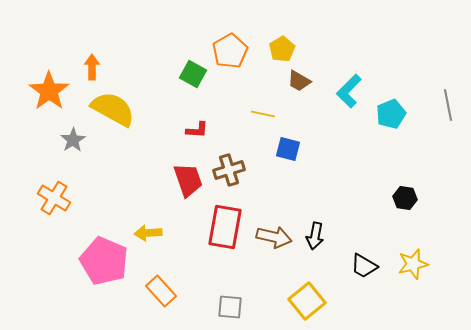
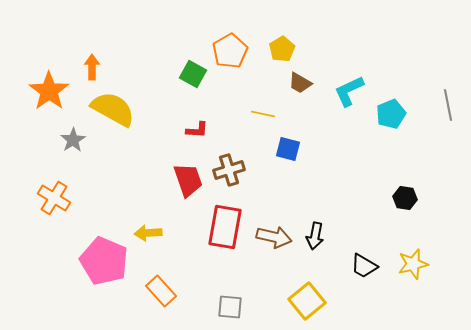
brown trapezoid: moved 1 px right, 2 px down
cyan L-shape: rotated 20 degrees clockwise
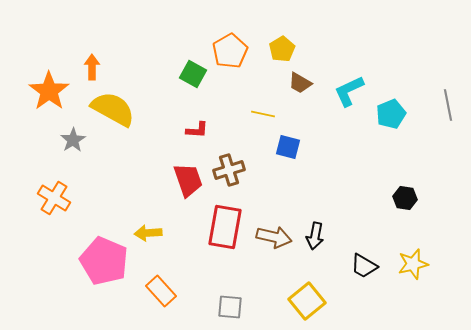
blue square: moved 2 px up
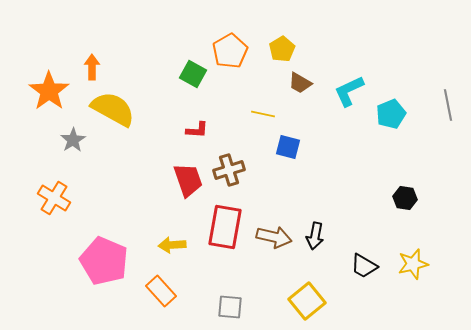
yellow arrow: moved 24 px right, 12 px down
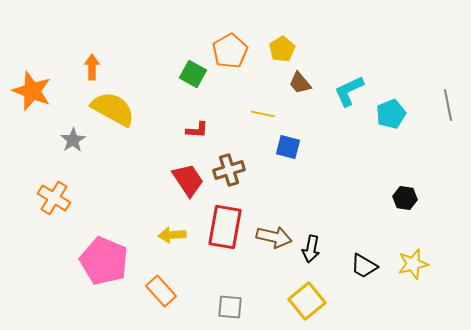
brown trapezoid: rotated 20 degrees clockwise
orange star: moved 17 px left; rotated 15 degrees counterclockwise
red trapezoid: rotated 15 degrees counterclockwise
black arrow: moved 4 px left, 13 px down
yellow arrow: moved 10 px up
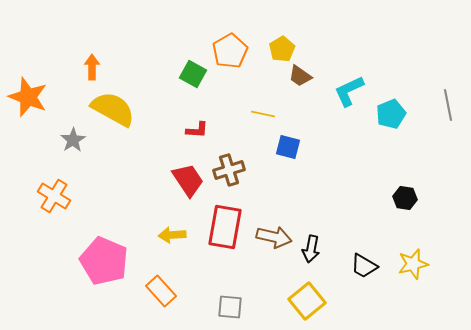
brown trapezoid: moved 7 px up; rotated 15 degrees counterclockwise
orange star: moved 4 px left, 6 px down
orange cross: moved 2 px up
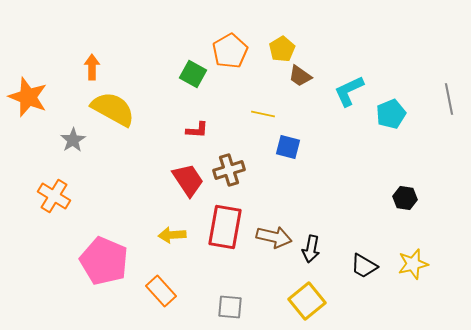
gray line: moved 1 px right, 6 px up
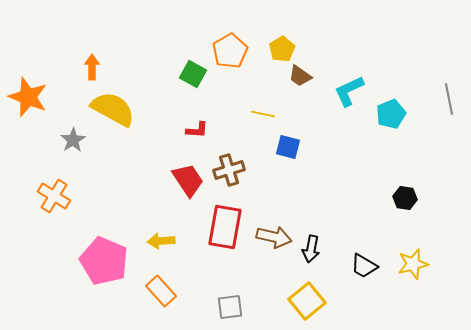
yellow arrow: moved 11 px left, 6 px down
gray square: rotated 12 degrees counterclockwise
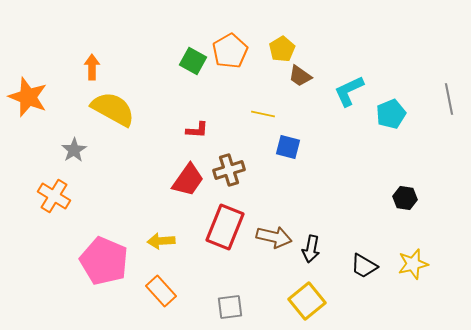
green square: moved 13 px up
gray star: moved 1 px right, 10 px down
red trapezoid: rotated 69 degrees clockwise
red rectangle: rotated 12 degrees clockwise
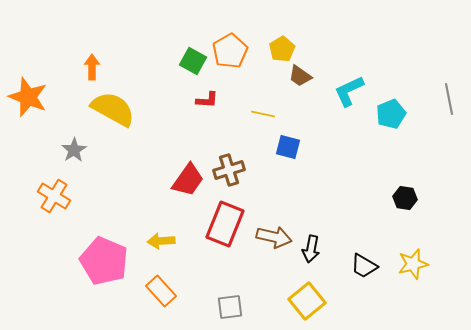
red L-shape: moved 10 px right, 30 px up
red rectangle: moved 3 px up
